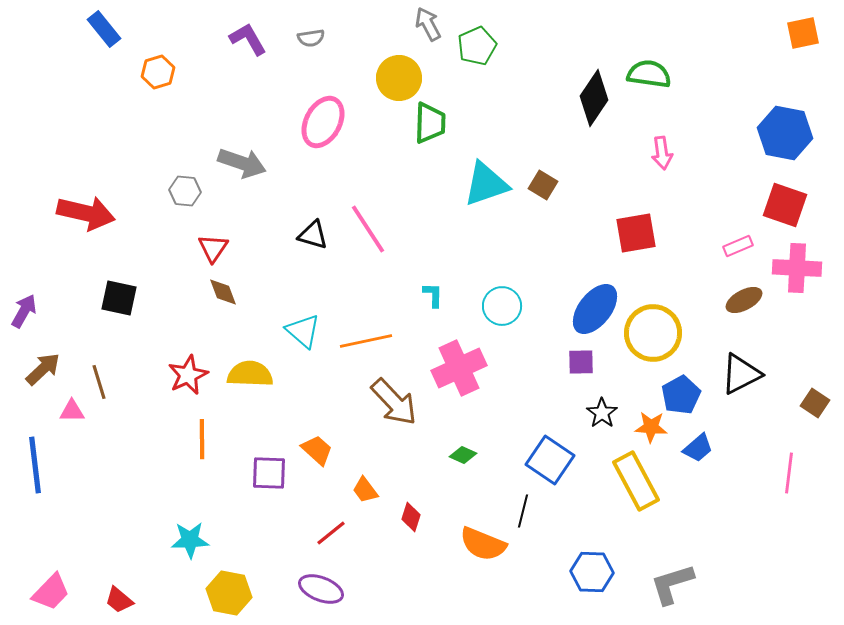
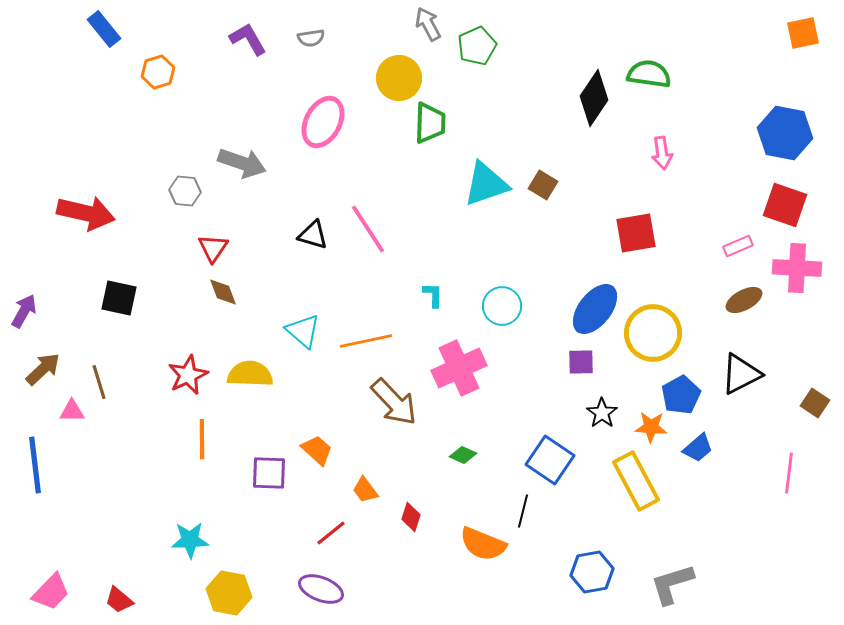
blue hexagon at (592, 572): rotated 12 degrees counterclockwise
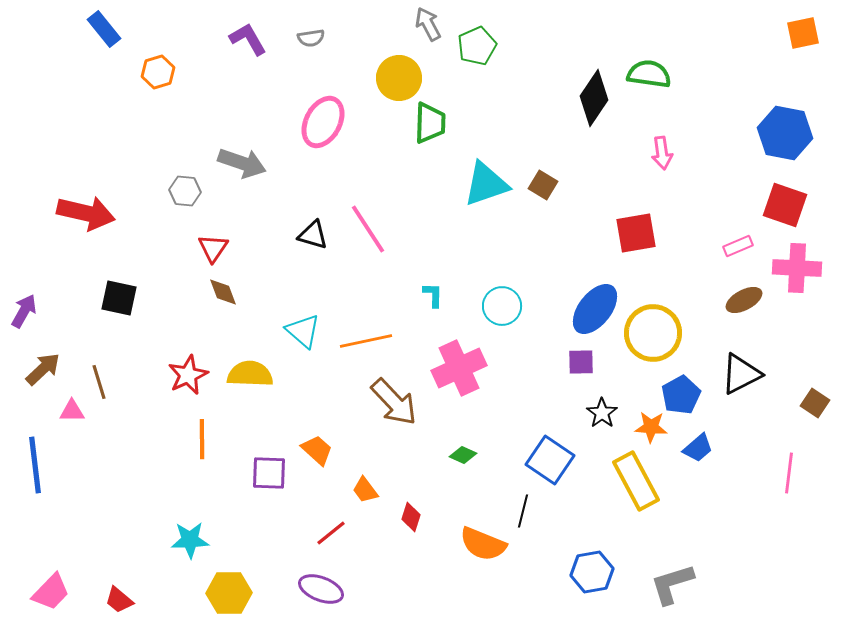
yellow hexagon at (229, 593): rotated 12 degrees counterclockwise
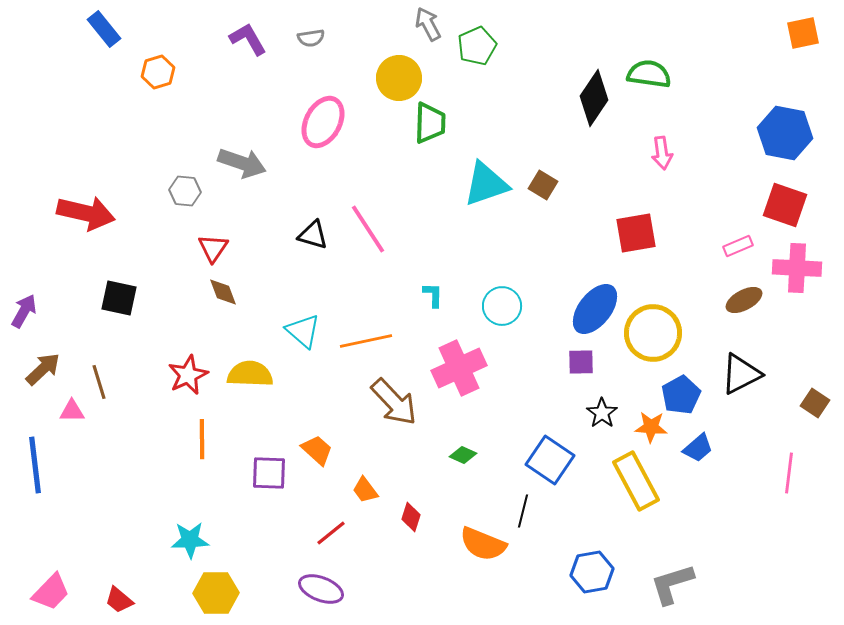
yellow hexagon at (229, 593): moved 13 px left
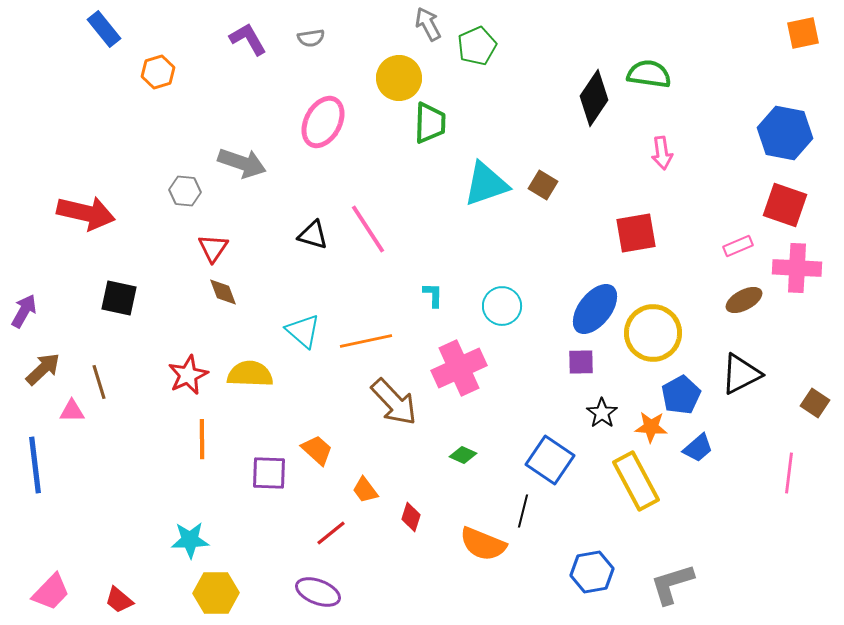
purple ellipse at (321, 589): moved 3 px left, 3 px down
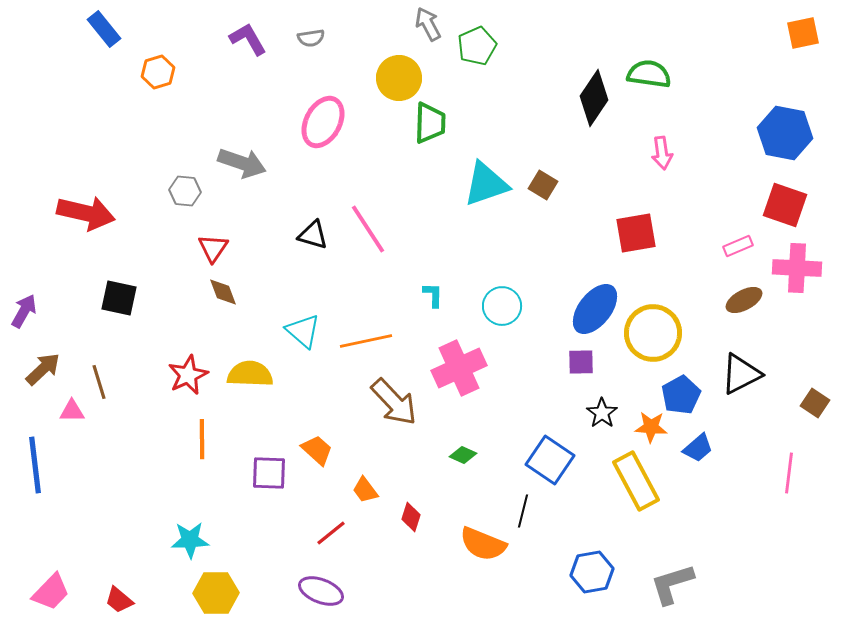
purple ellipse at (318, 592): moved 3 px right, 1 px up
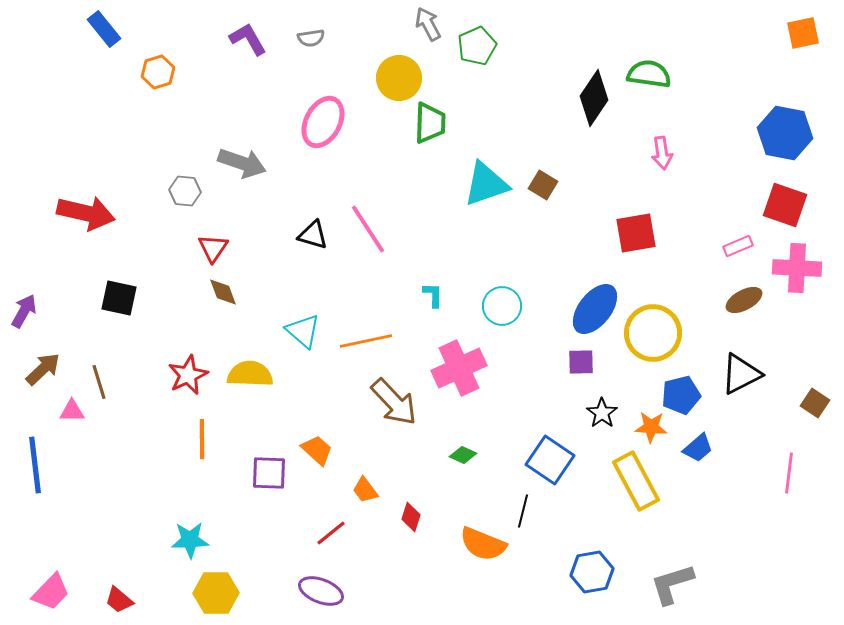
blue pentagon at (681, 395): rotated 15 degrees clockwise
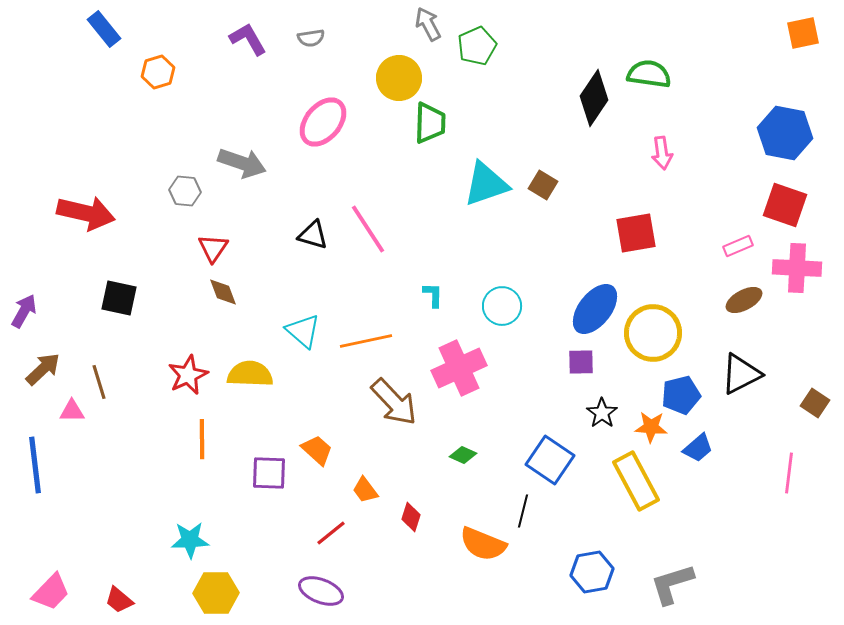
pink ellipse at (323, 122): rotated 12 degrees clockwise
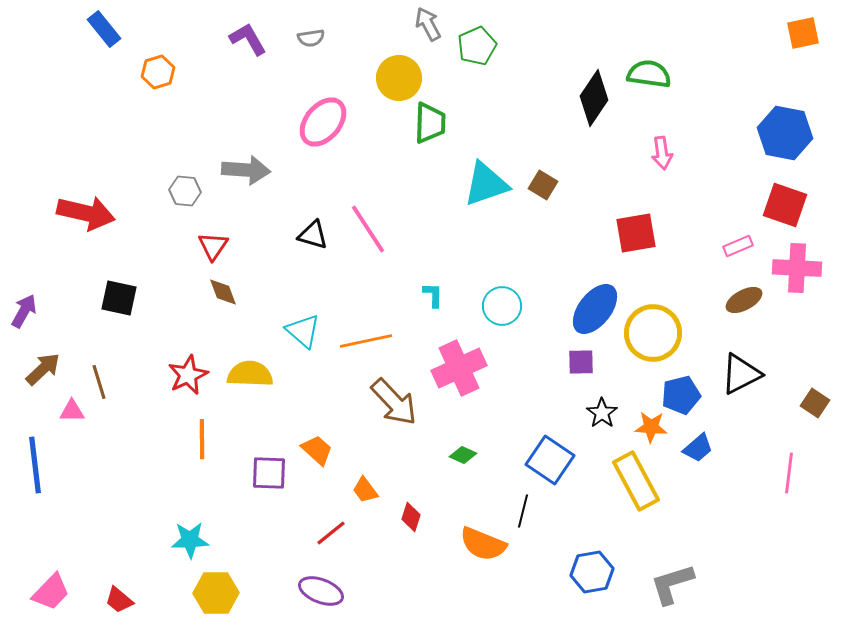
gray arrow at (242, 163): moved 4 px right, 7 px down; rotated 15 degrees counterclockwise
red triangle at (213, 248): moved 2 px up
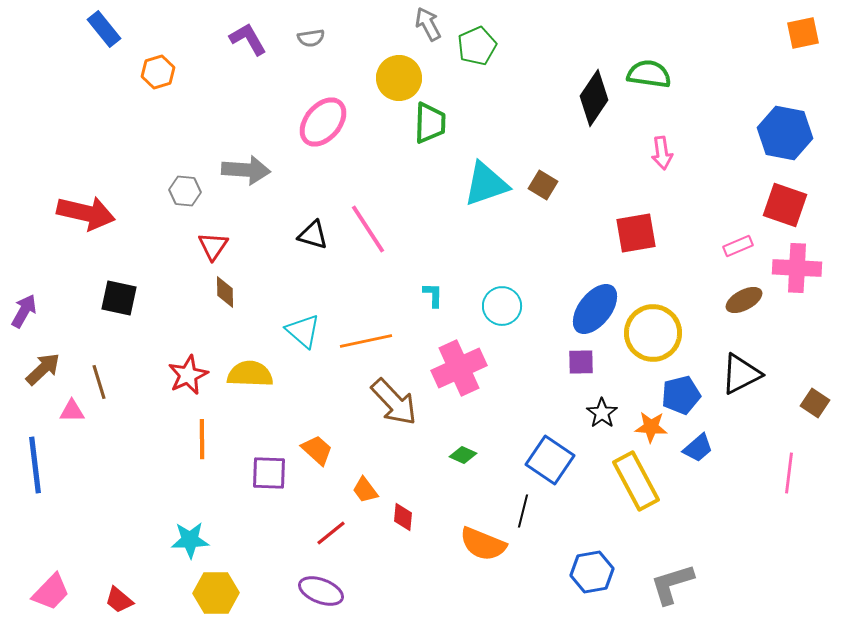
brown diamond at (223, 292): moved 2 px right; rotated 20 degrees clockwise
red diamond at (411, 517): moved 8 px left; rotated 12 degrees counterclockwise
